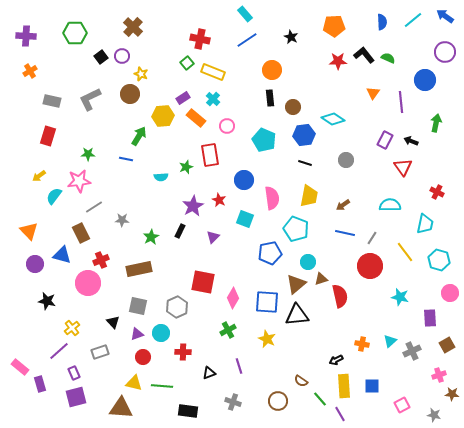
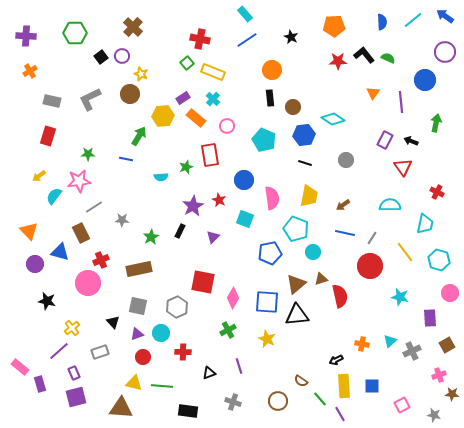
blue triangle at (62, 255): moved 2 px left, 3 px up
cyan circle at (308, 262): moved 5 px right, 10 px up
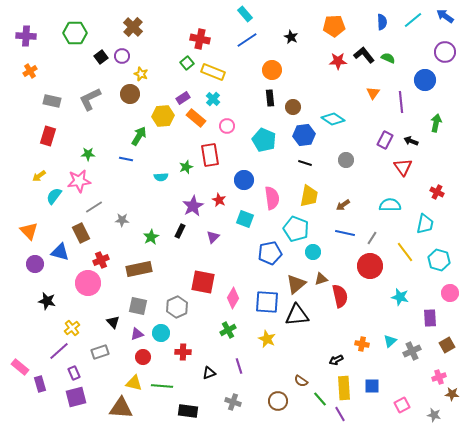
pink cross at (439, 375): moved 2 px down
yellow rectangle at (344, 386): moved 2 px down
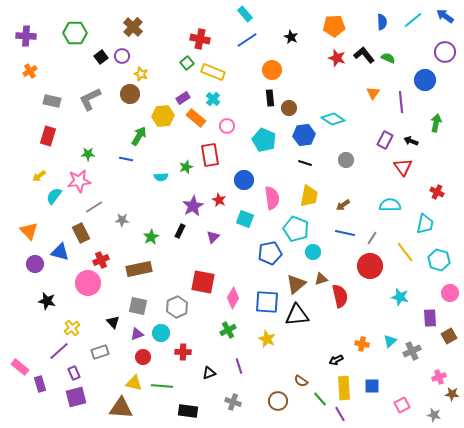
red star at (338, 61): moved 1 px left, 3 px up; rotated 18 degrees clockwise
brown circle at (293, 107): moved 4 px left, 1 px down
brown square at (447, 345): moved 2 px right, 9 px up
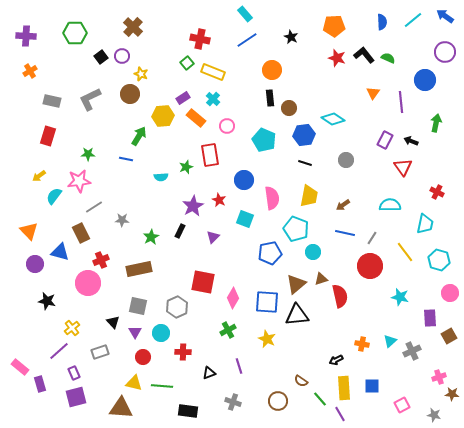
purple triangle at (137, 334): moved 2 px left, 2 px up; rotated 40 degrees counterclockwise
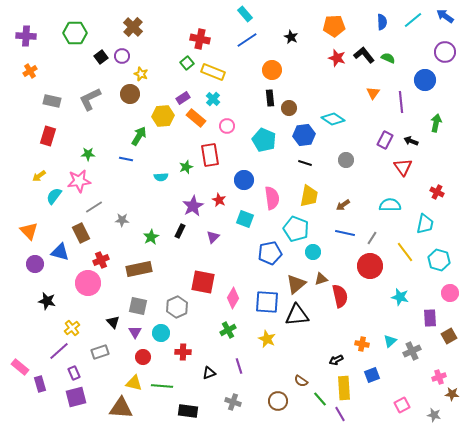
blue square at (372, 386): moved 11 px up; rotated 21 degrees counterclockwise
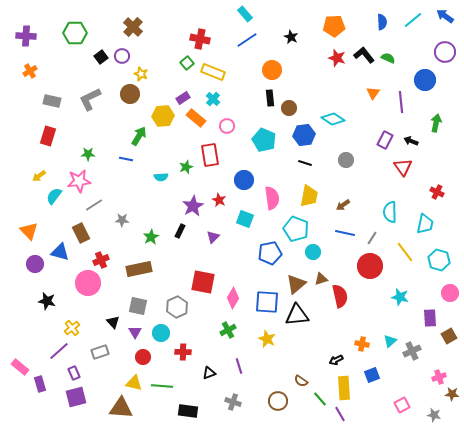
cyan semicircle at (390, 205): moved 7 px down; rotated 90 degrees counterclockwise
gray line at (94, 207): moved 2 px up
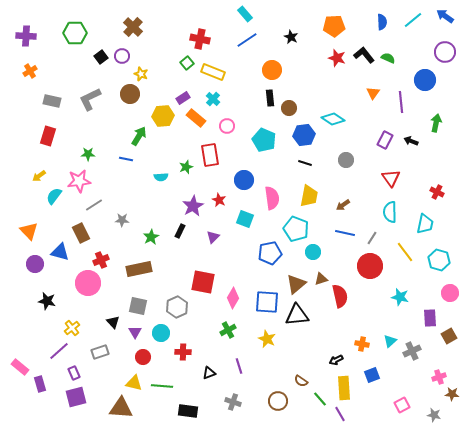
red triangle at (403, 167): moved 12 px left, 11 px down
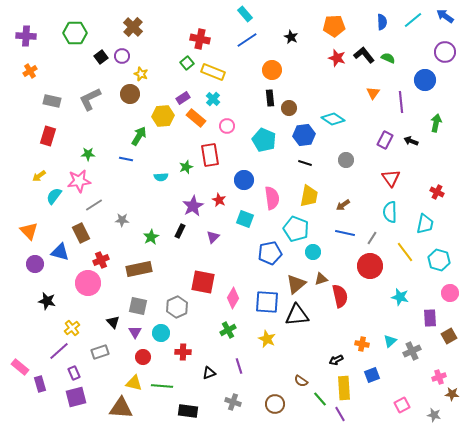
brown circle at (278, 401): moved 3 px left, 3 px down
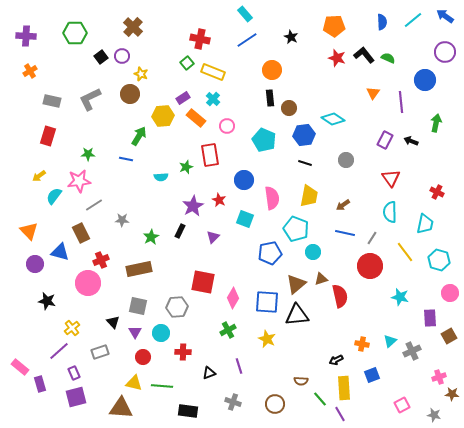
gray hexagon at (177, 307): rotated 20 degrees clockwise
brown semicircle at (301, 381): rotated 32 degrees counterclockwise
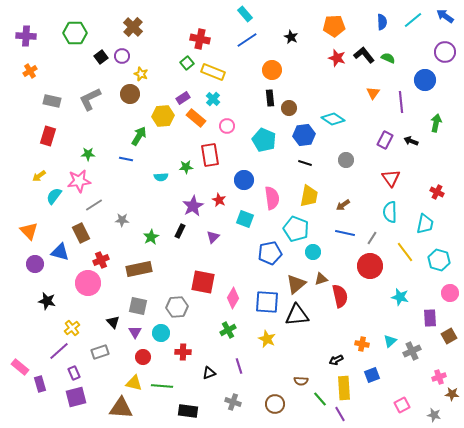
green star at (186, 167): rotated 16 degrees clockwise
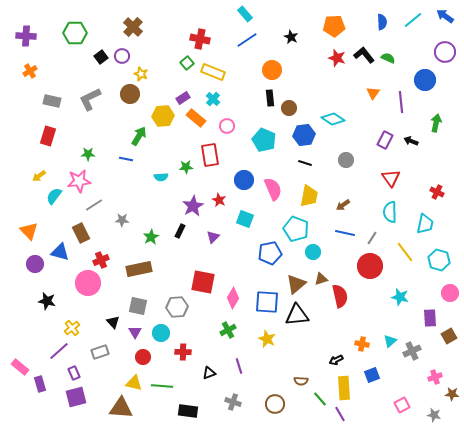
pink semicircle at (272, 198): moved 1 px right, 9 px up; rotated 15 degrees counterclockwise
pink cross at (439, 377): moved 4 px left
